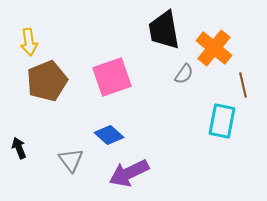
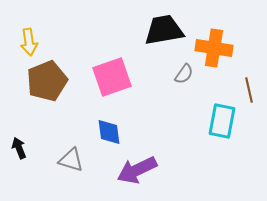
black trapezoid: rotated 90 degrees clockwise
orange cross: rotated 30 degrees counterclockwise
brown line: moved 6 px right, 5 px down
blue diamond: moved 3 px up; rotated 40 degrees clockwise
gray triangle: rotated 36 degrees counterclockwise
purple arrow: moved 8 px right, 3 px up
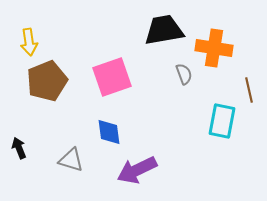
gray semicircle: rotated 55 degrees counterclockwise
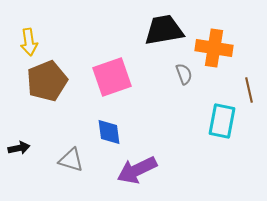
black arrow: rotated 100 degrees clockwise
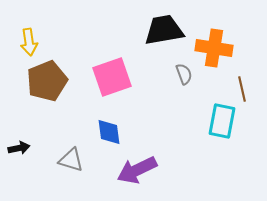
brown line: moved 7 px left, 1 px up
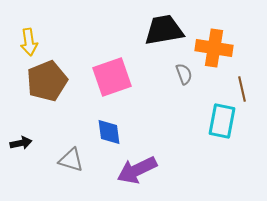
black arrow: moved 2 px right, 5 px up
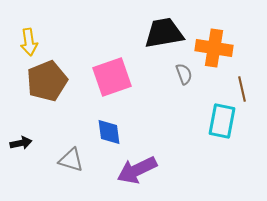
black trapezoid: moved 3 px down
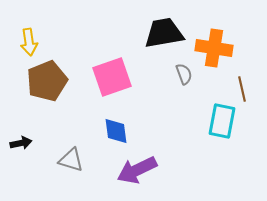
blue diamond: moved 7 px right, 1 px up
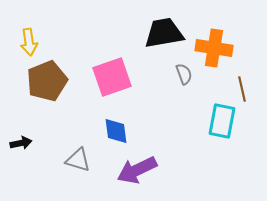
gray triangle: moved 7 px right
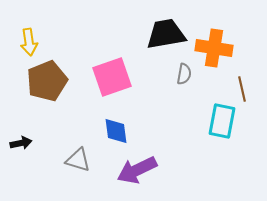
black trapezoid: moved 2 px right, 1 px down
gray semicircle: rotated 30 degrees clockwise
